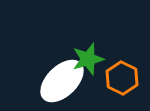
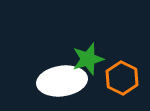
white ellipse: rotated 36 degrees clockwise
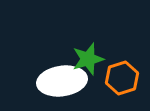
orange hexagon: rotated 16 degrees clockwise
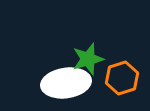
white ellipse: moved 4 px right, 2 px down
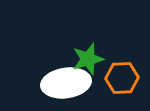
orange hexagon: rotated 16 degrees clockwise
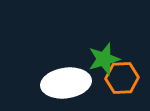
green star: moved 16 px right
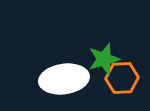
white ellipse: moved 2 px left, 4 px up
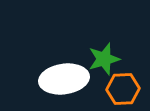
orange hexagon: moved 1 px right, 11 px down
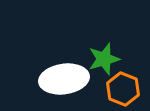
orange hexagon: rotated 24 degrees clockwise
